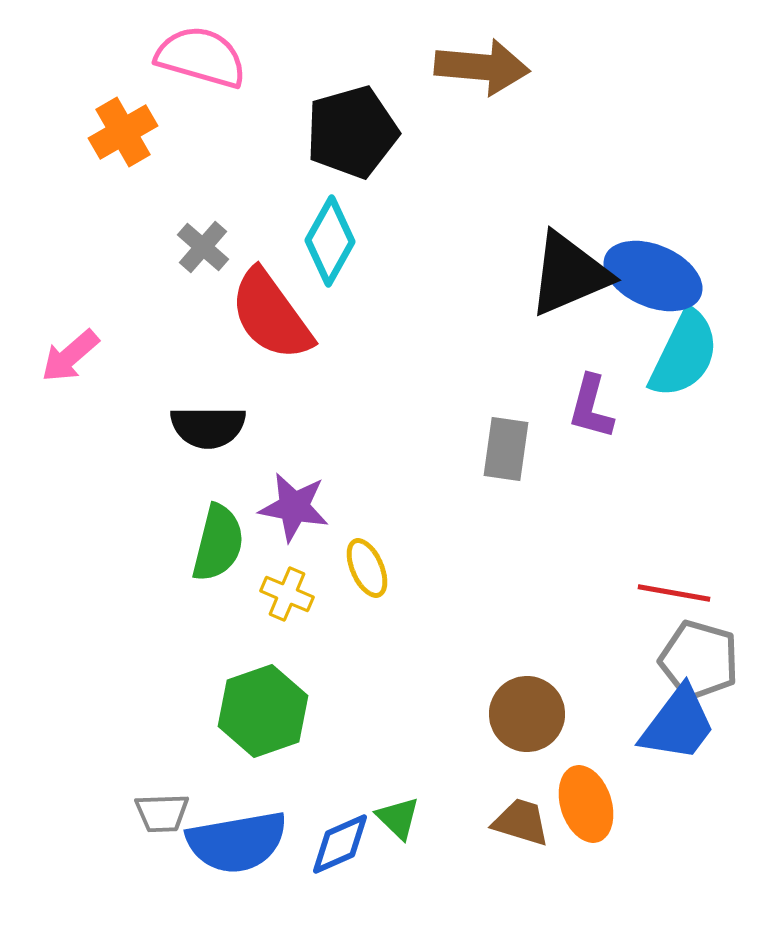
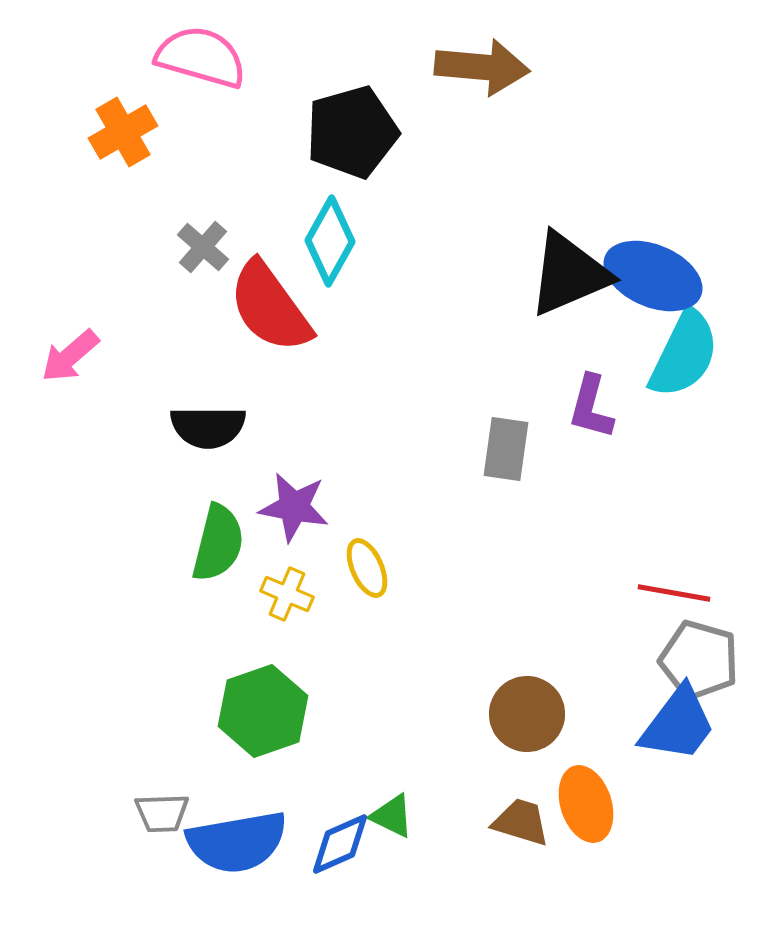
red semicircle: moved 1 px left, 8 px up
green triangle: moved 6 px left, 2 px up; rotated 18 degrees counterclockwise
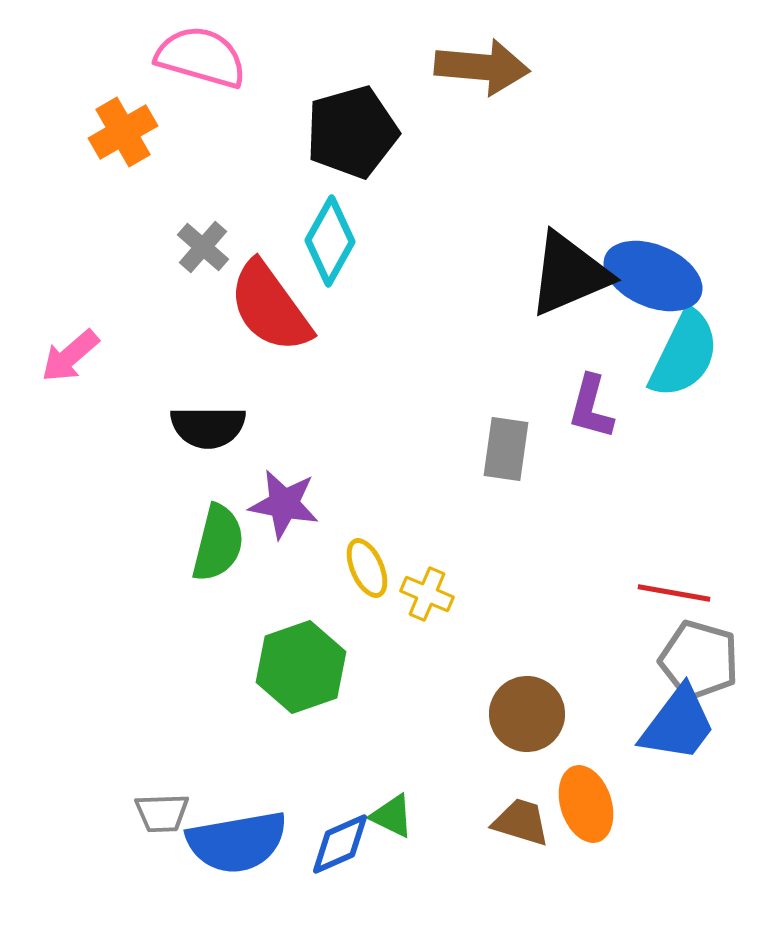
purple star: moved 10 px left, 3 px up
yellow cross: moved 140 px right
green hexagon: moved 38 px right, 44 px up
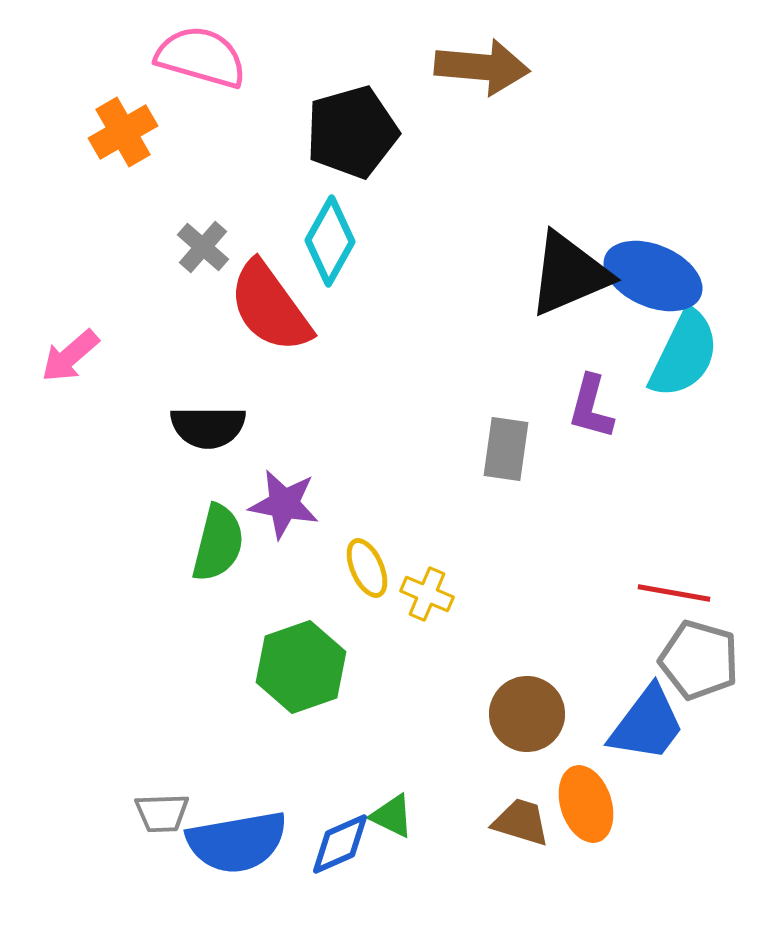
blue trapezoid: moved 31 px left
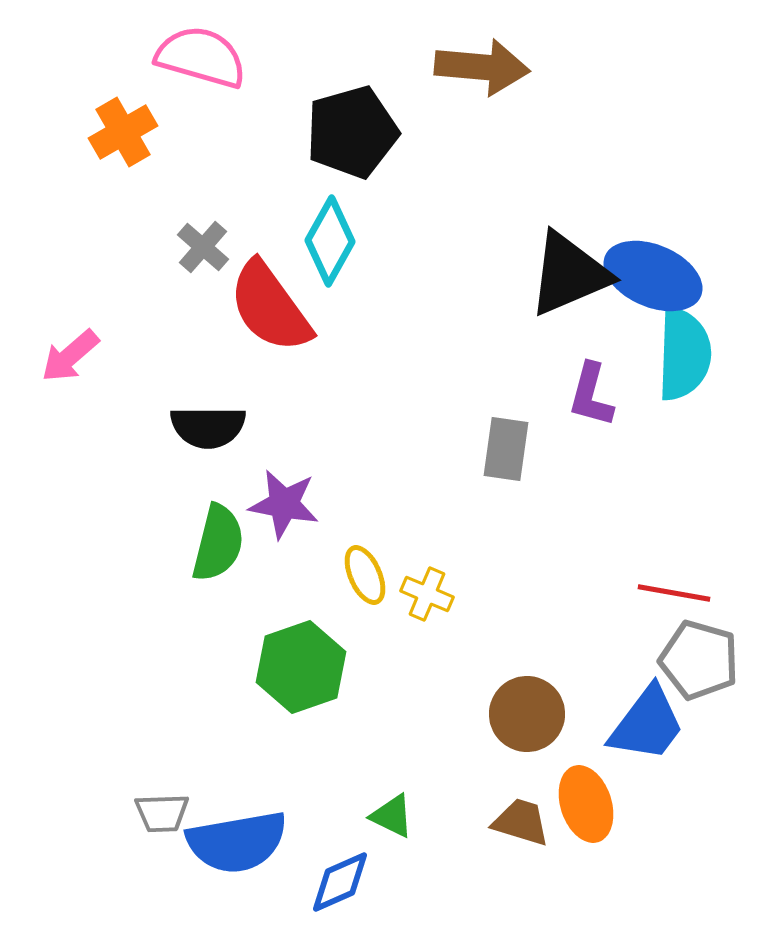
cyan semicircle: rotated 24 degrees counterclockwise
purple L-shape: moved 12 px up
yellow ellipse: moved 2 px left, 7 px down
blue diamond: moved 38 px down
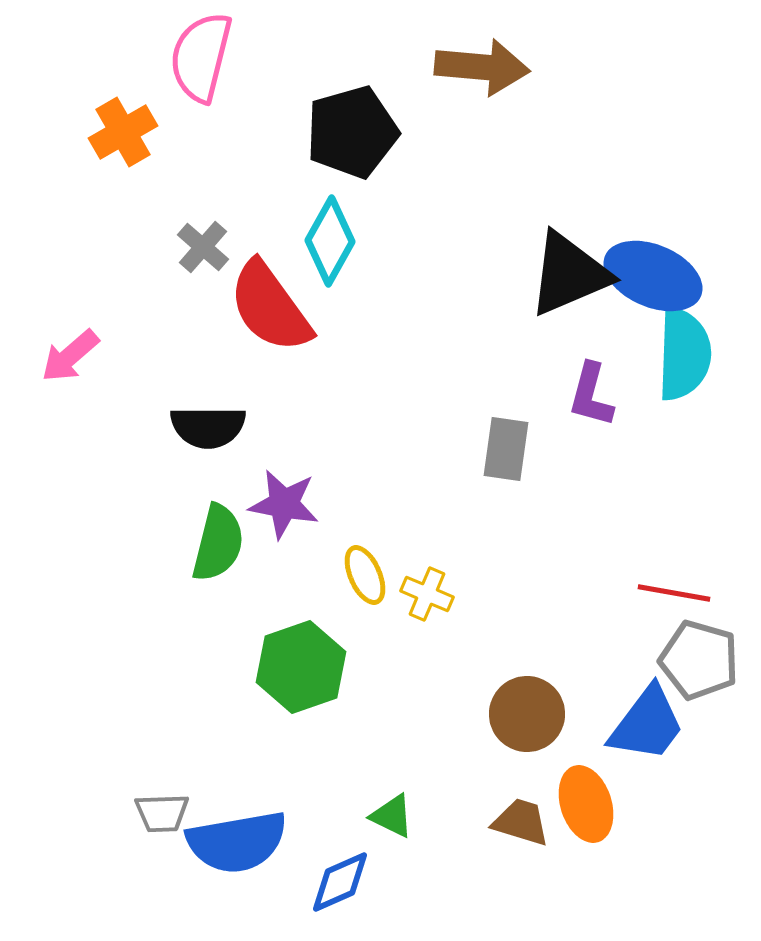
pink semicircle: rotated 92 degrees counterclockwise
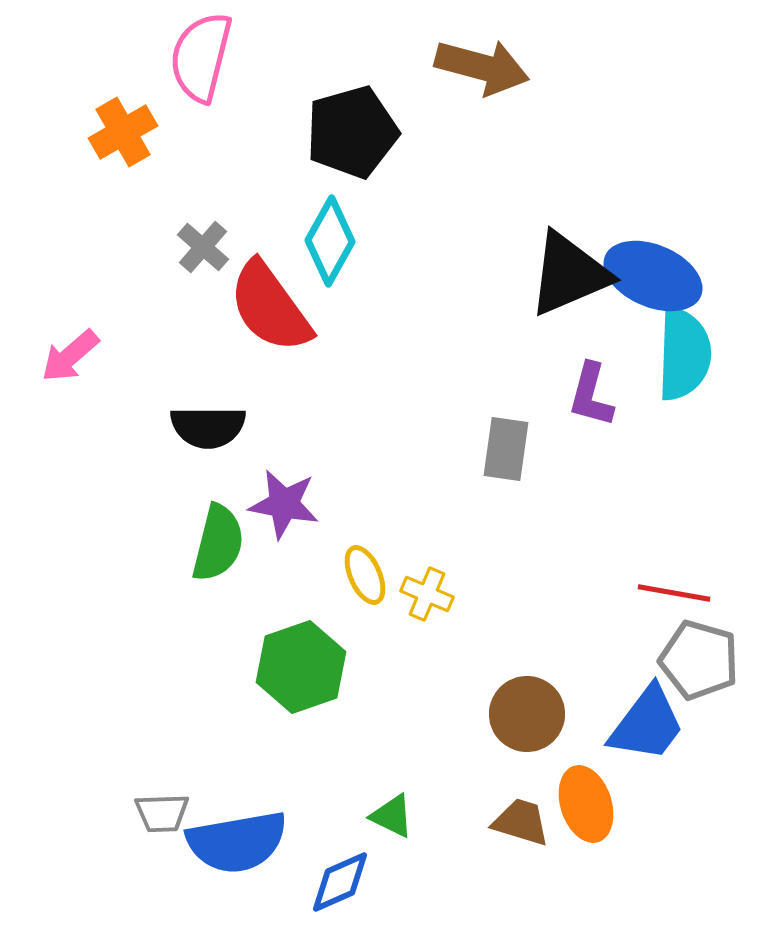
brown arrow: rotated 10 degrees clockwise
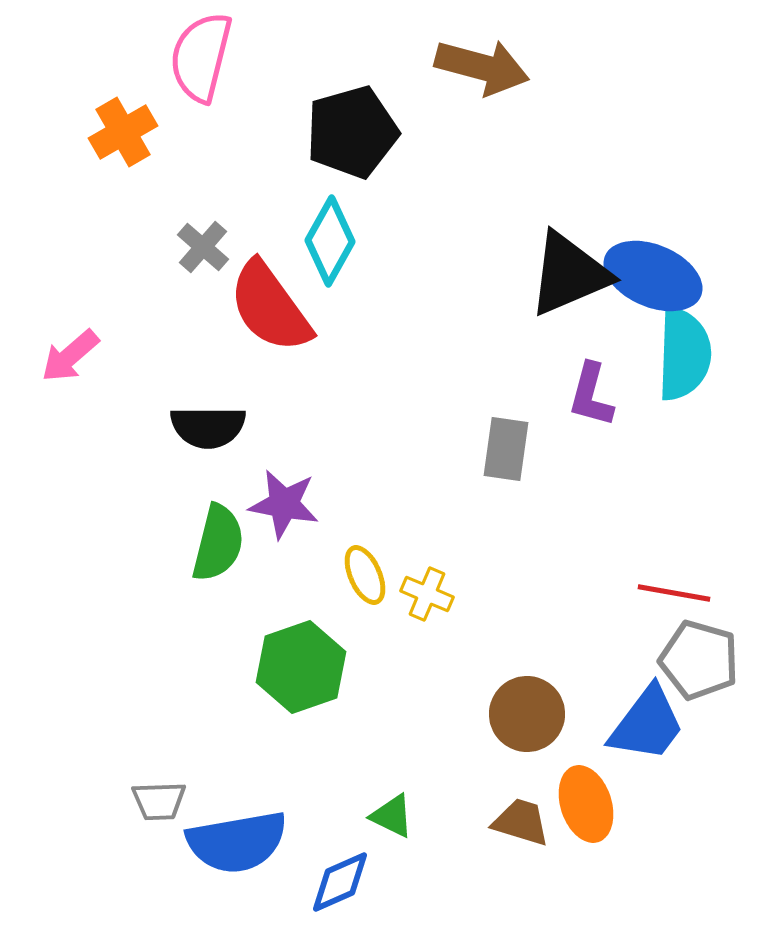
gray trapezoid: moved 3 px left, 12 px up
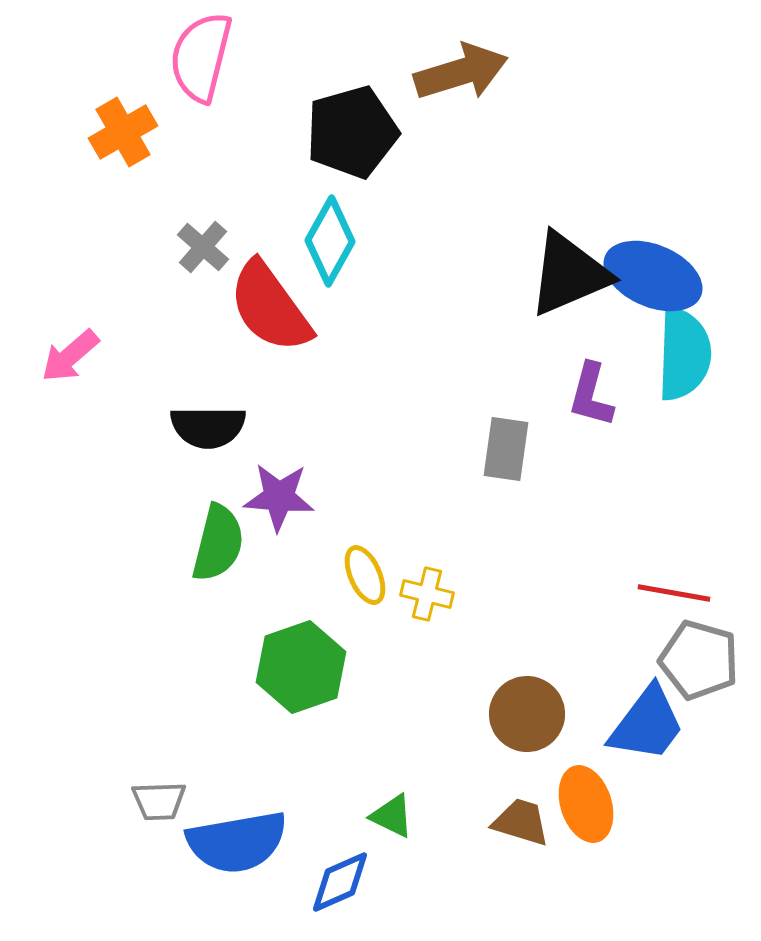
brown arrow: moved 21 px left, 5 px down; rotated 32 degrees counterclockwise
purple star: moved 5 px left, 7 px up; rotated 6 degrees counterclockwise
yellow cross: rotated 9 degrees counterclockwise
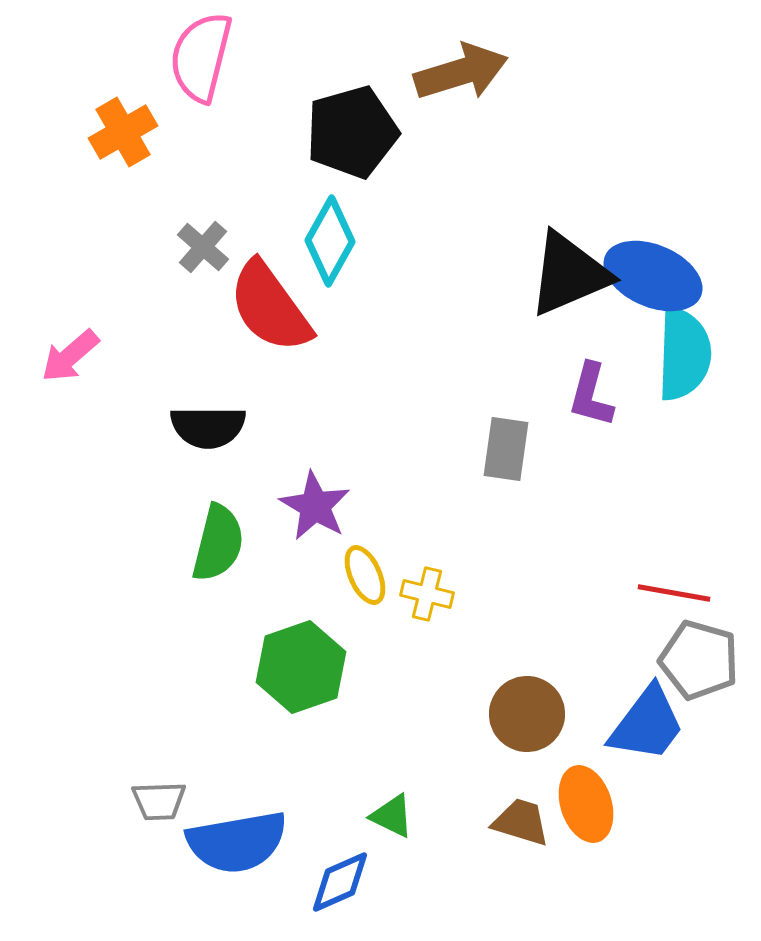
purple star: moved 36 px right, 9 px down; rotated 26 degrees clockwise
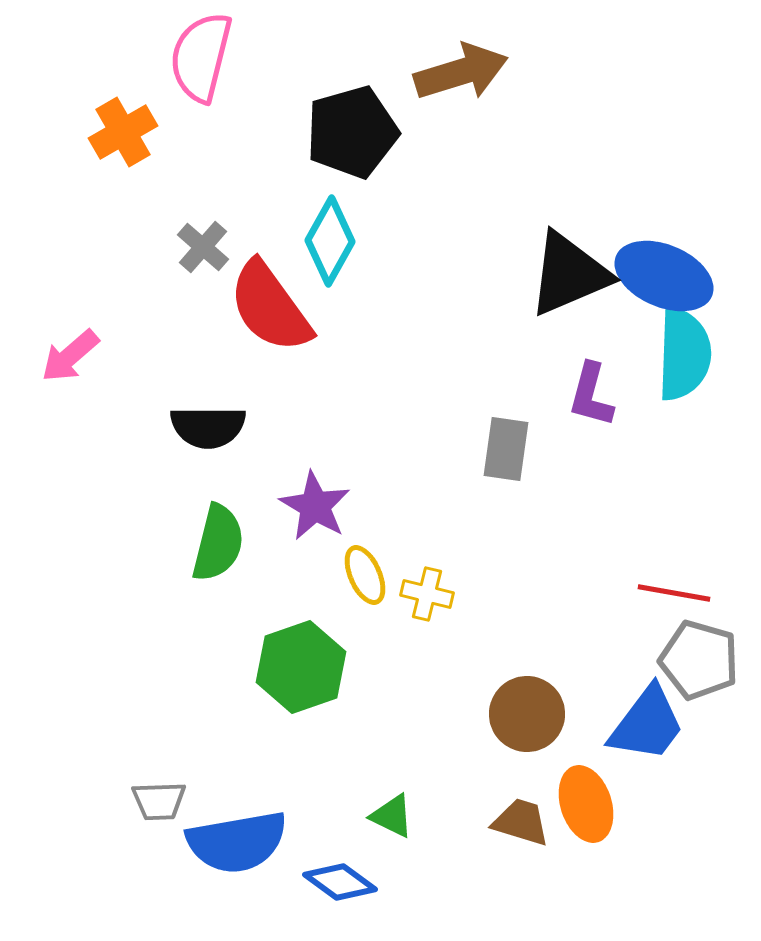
blue ellipse: moved 11 px right
blue diamond: rotated 60 degrees clockwise
